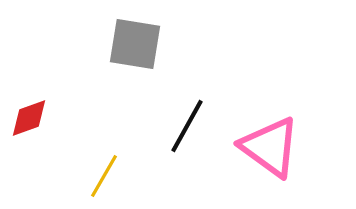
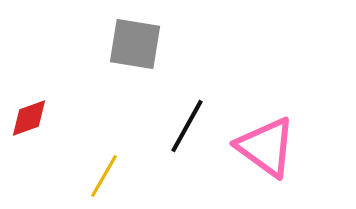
pink triangle: moved 4 px left
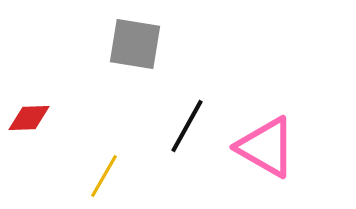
red diamond: rotated 18 degrees clockwise
pink triangle: rotated 6 degrees counterclockwise
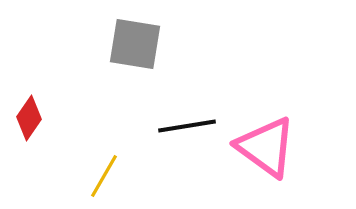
red diamond: rotated 54 degrees counterclockwise
black line: rotated 52 degrees clockwise
pink triangle: rotated 6 degrees clockwise
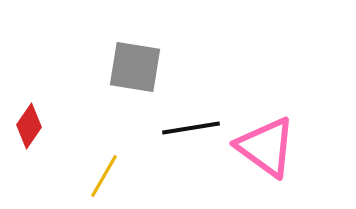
gray square: moved 23 px down
red diamond: moved 8 px down
black line: moved 4 px right, 2 px down
